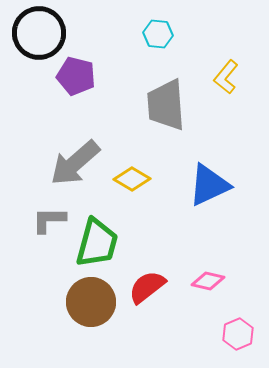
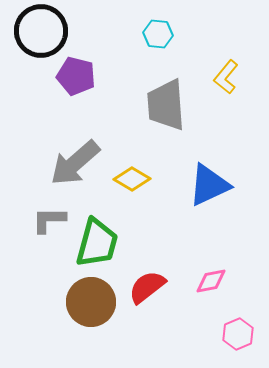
black circle: moved 2 px right, 2 px up
pink diamond: moved 3 px right; rotated 24 degrees counterclockwise
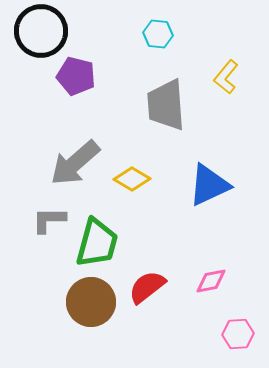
pink hexagon: rotated 20 degrees clockwise
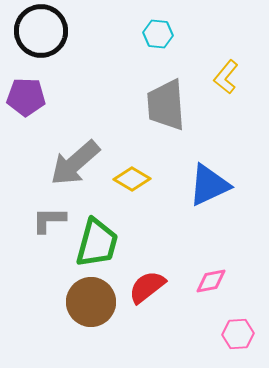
purple pentagon: moved 50 px left, 21 px down; rotated 12 degrees counterclockwise
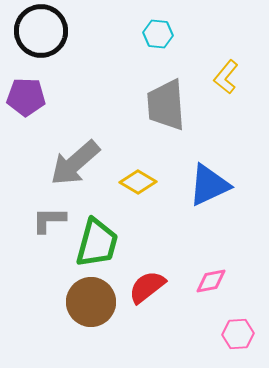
yellow diamond: moved 6 px right, 3 px down
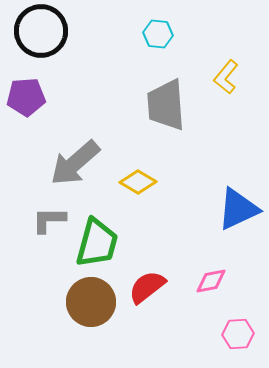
purple pentagon: rotated 6 degrees counterclockwise
blue triangle: moved 29 px right, 24 px down
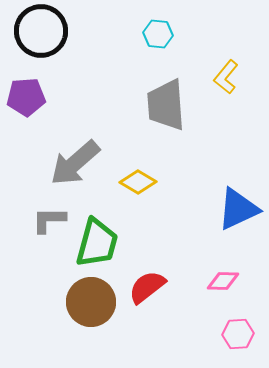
pink diamond: moved 12 px right; rotated 12 degrees clockwise
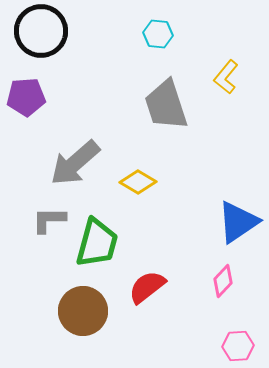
gray trapezoid: rotated 14 degrees counterclockwise
blue triangle: moved 13 px down; rotated 9 degrees counterclockwise
pink diamond: rotated 48 degrees counterclockwise
brown circle: moved 8 px left, 9 px down
pink hexagon: moved 12 px down
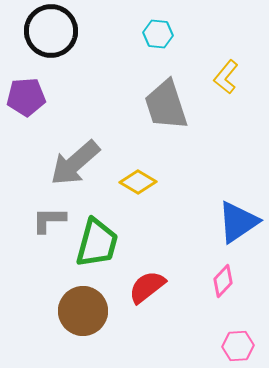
black circle: moved 10 px right
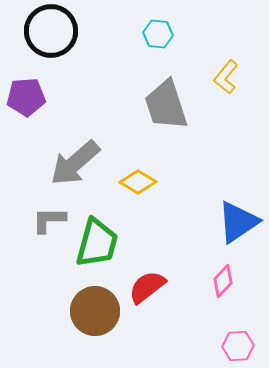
brown circle: moved 12 px right
